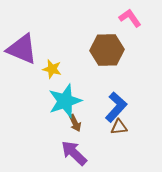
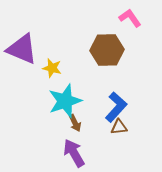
yellow star: moved 1 px up
purple arrow: rotated 16 degrees clockwise
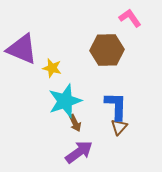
blue L-shape: moved 1 px up; rotated 40 degrees counterclockwise
brown triangle: rotated 42 degrees counterclockwise
purple arrow: moved 5 px right, 1 px up; rotated 84 degrees clockwise
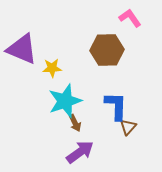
yellow star: rotated 18 degrees counterclockwise
brown triangle: moved 9 px right
purple arrow: moved 1 px right
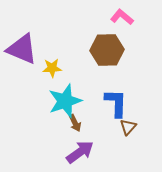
pink L-shape: moved 8 px left, 1 px up; rotated 15 degrees counterclockwise
blue L-shape: moved 3 px up
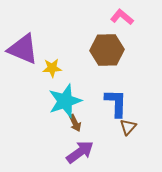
purple triangle: moved 1 px right
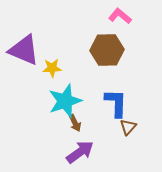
pink L-shape: moved 2 px left, 1 px up
purple triangle: moved 1 px right, 1 px down
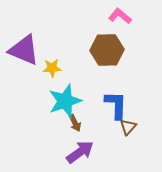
blue L-shape: moved 2 px down
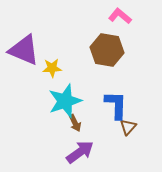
brown hexagon: rotated 12 degrees clockwise
